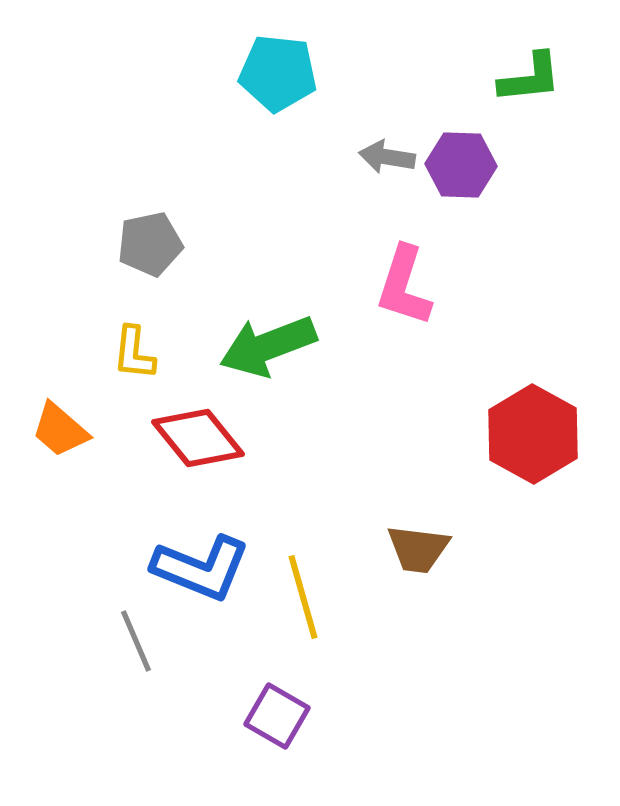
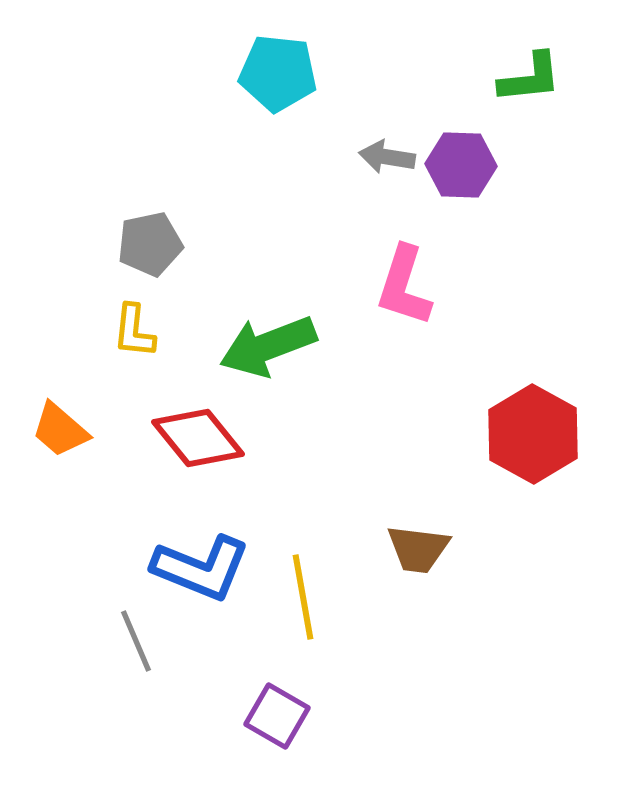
yellow L-shape: moved 22 px up
yellow line: rotated 6 degrees clockwise
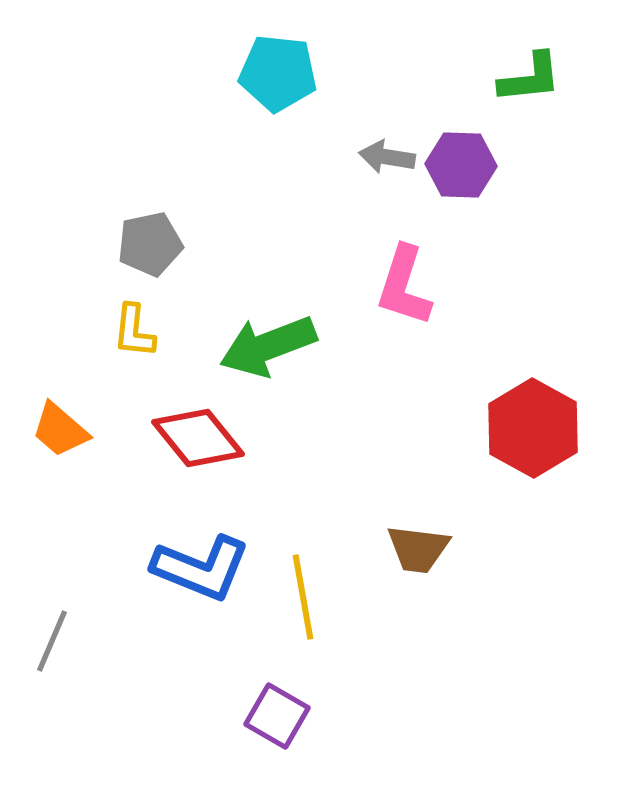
red hexagon: moved 6 px up
gray line: moved 84 px left; rotated 46 degrees clockwise
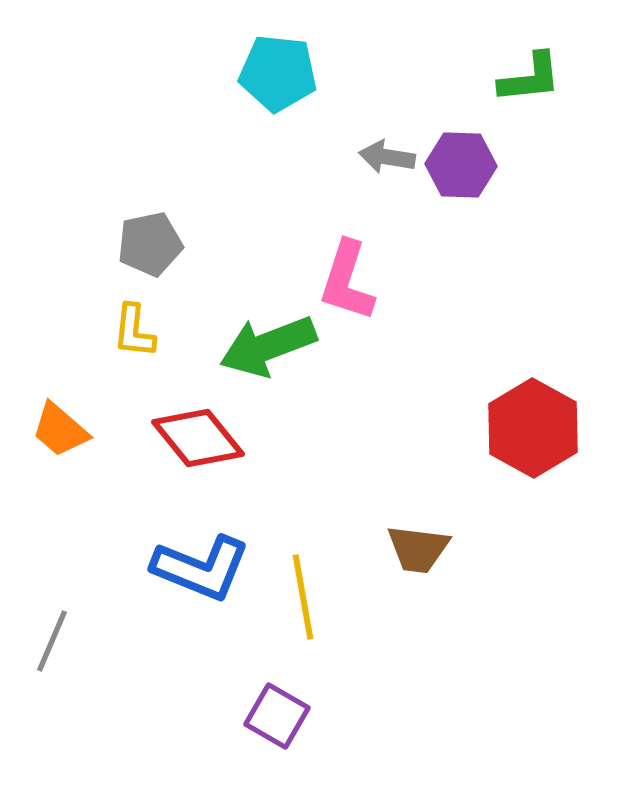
pink L-shape: moved 57 px left, 5 px up
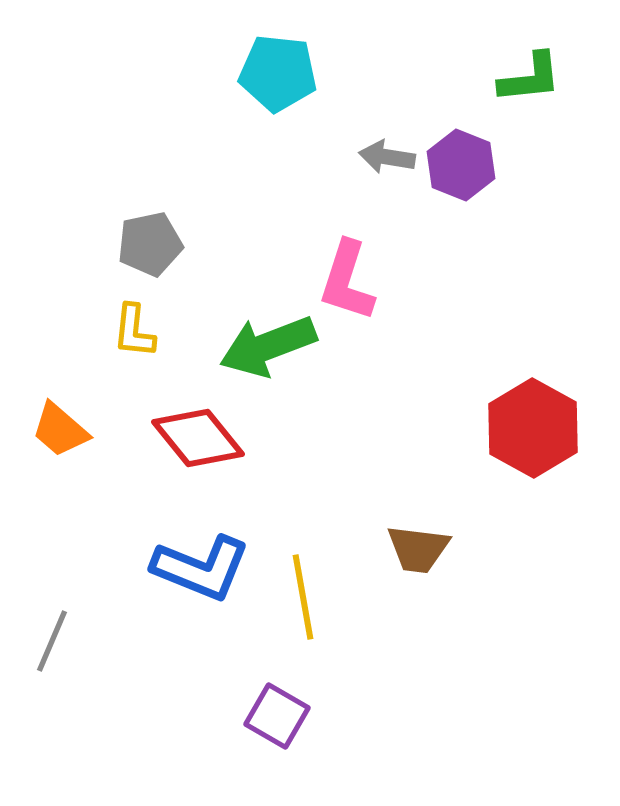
purple hexagon: rotated 20 degrees clockwise
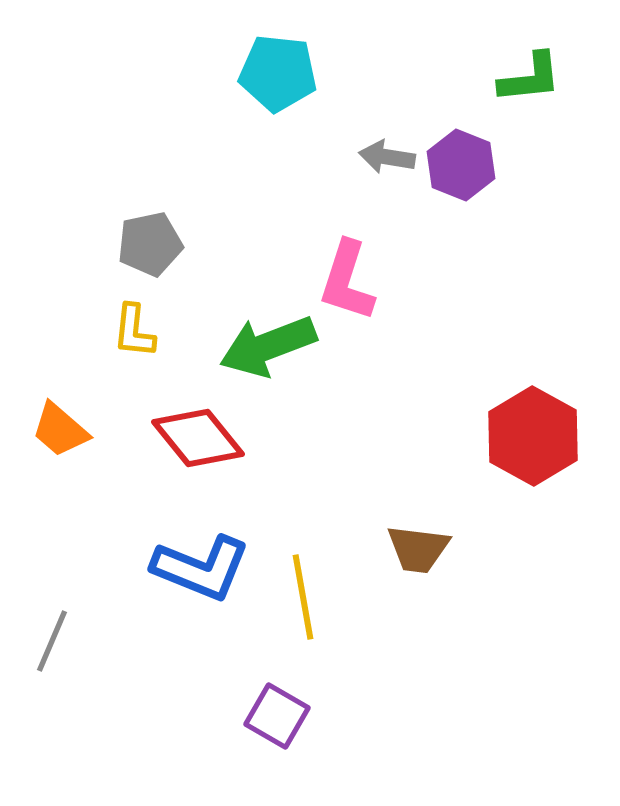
red hexagon: moved 8 px down
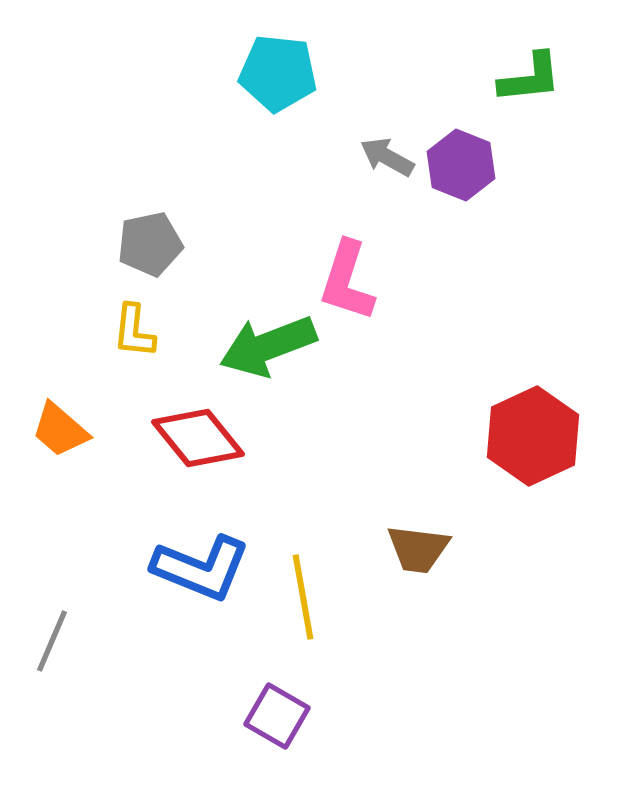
gray arrow: rotated 20 degrees clockwise
red hexagon: rotated 6 degrees clockwise
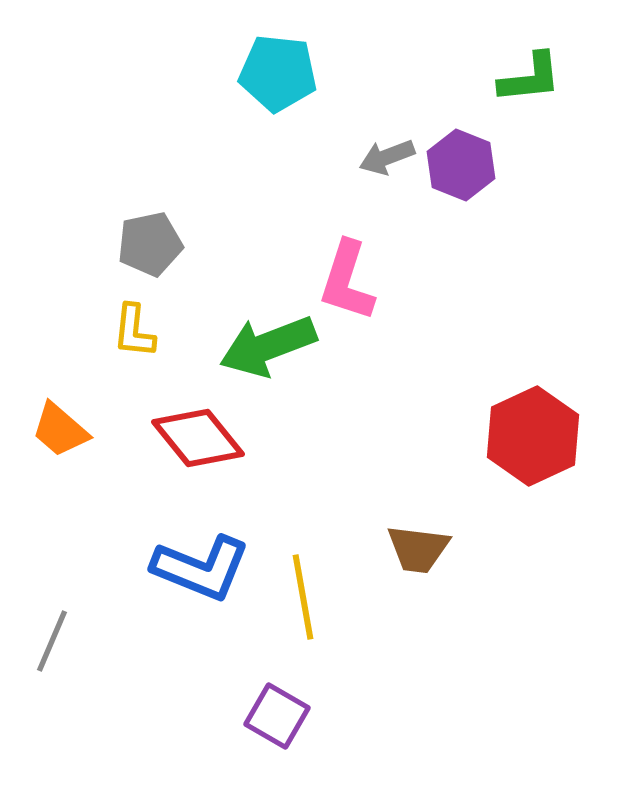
gray arrow: rotated 50 degrees counterclockwise
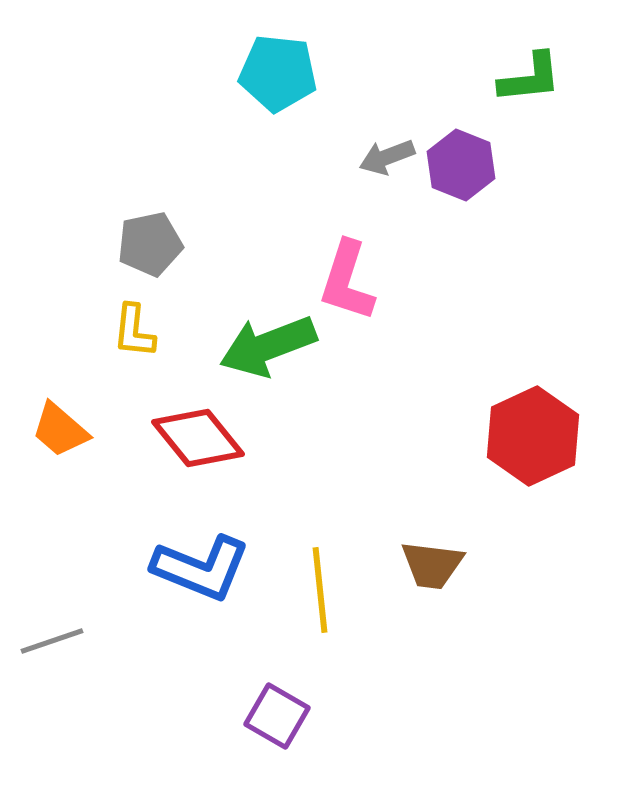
brown trapezoid: moved 14 px right, 16 px down
yellow line: moved 17 px right, 7 px up; rotated 4 degrees clockwise
gray line: rotated 48 degrees clockwise
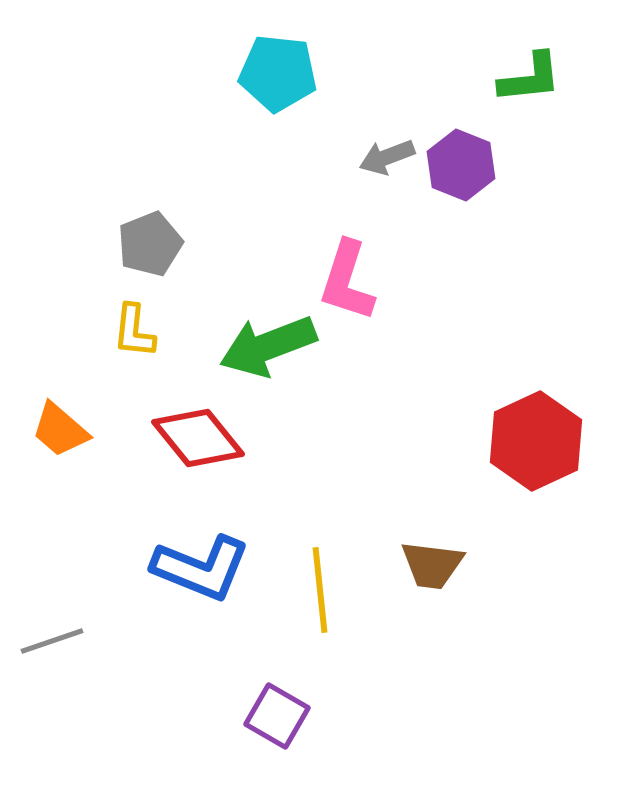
gray pentagon: rotated 10 degrees counterclockwise
red hexagon: moved 3 px right, 5 px down
